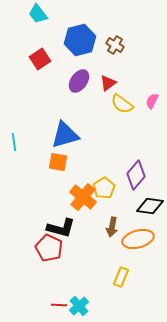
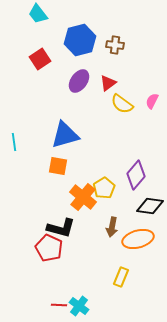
brown cross: rotated 24 degrees counterclockwise
orange square: moved 4 px down
cyan cross: rotated 12 degrees counterclockwise
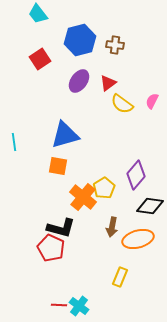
red pentagon: moved 2 px right
yellow rectangle: moved 1 px left
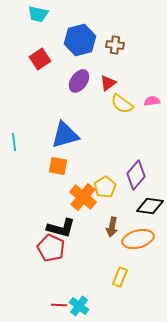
cyan trapezoid: rotated 40 degrees counterclockwise
pink semicircle: rotated 56 degrees clockwise
yellow pentagon: moved 1 px right, 1 px up
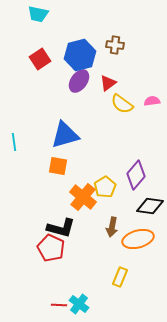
blue hexagon: moved 15 px down
cyan cross: moved 2 px up
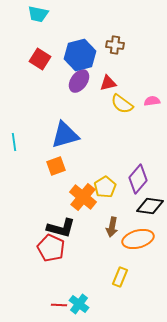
red square: rotated 25 degrees counterclockwise
red triangle: rotated 24 degrees clockwise
orange square: moved 2 px left; rotated 30 degrees counterclockwise
purple diamond: moved 2 px right, 4 px down
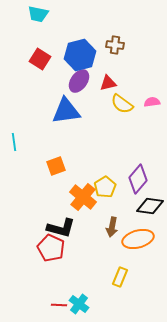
pink semicircle: moved 1 px down
blue triangle: moved 1 px right, 24 px up; rotated 8 degrees clockwise
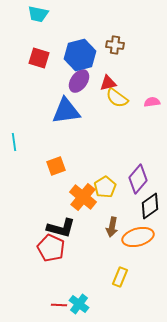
red square: moved 1 px left, 1 px up; rotated 15 degrees counterclockwise
yellow semicircle: moved 5 px left, 6 px up
black diamond: rotated 44 degrees counterclockwise
orange ellipse: moved 2 px up
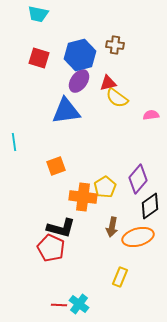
pink semicircle: moved 1 px left, 13 px down
orange cross: rotated 32 degrees counterclockwise
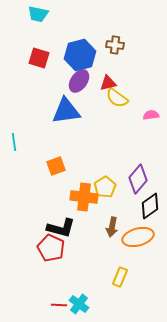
orange cross: moved 1 px right
